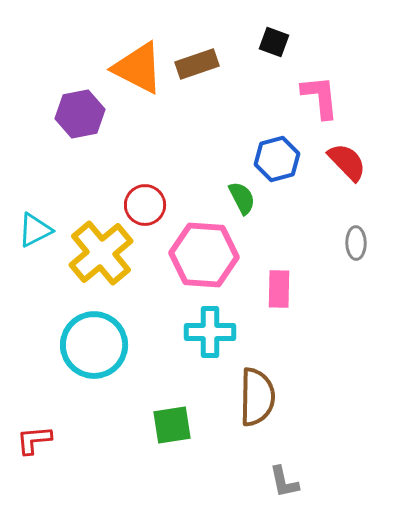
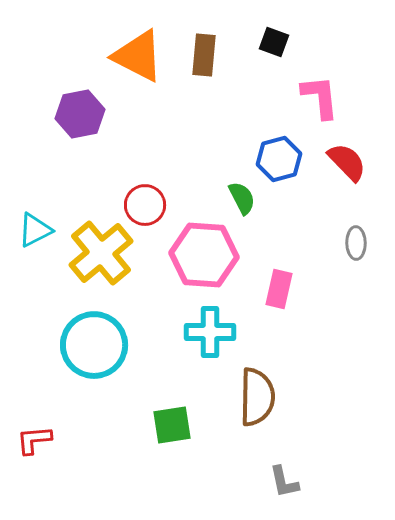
brown rectangle: moved 7 px right, 9 px up; rotated 66 degrees counterclockwise
orange triangle: moved 12 px up
blue hexagon: moved 2 px right
pink rectangle: rotated 12 degrees clockwise
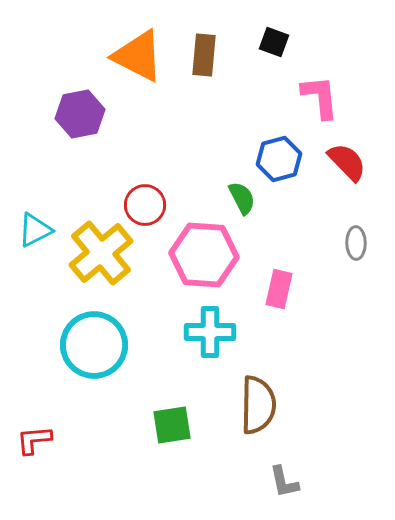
brown semicircle: moved 1 px right, 8 px down
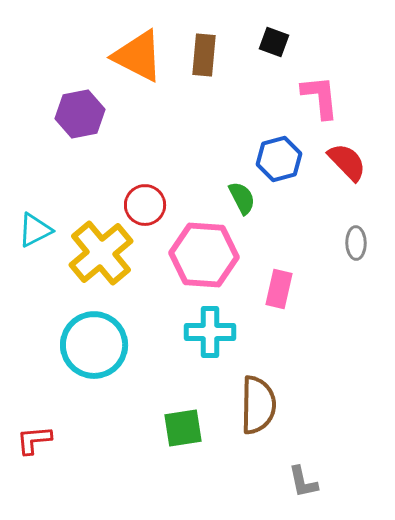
green square: moved 11 px right, 3 px down
gray L-shape: moved 19 px right
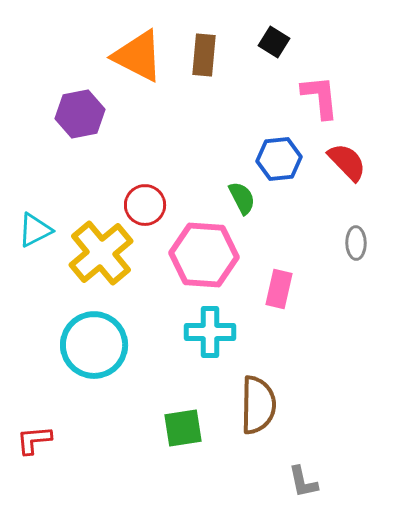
black square: rotated 12 degrees clockwise
blue hexagon: rotated 9 degrees clockwise
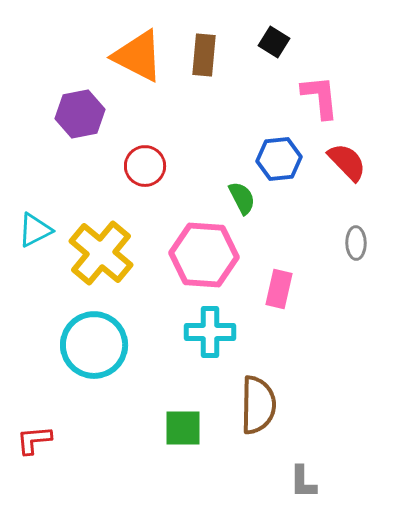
red circle: moved 39 px up
yellow cross: rotated 10 degrees counterclockwise
green square: rotated 9 degrees clockwise
gray L-shape: rotated 12 degrees clockwise
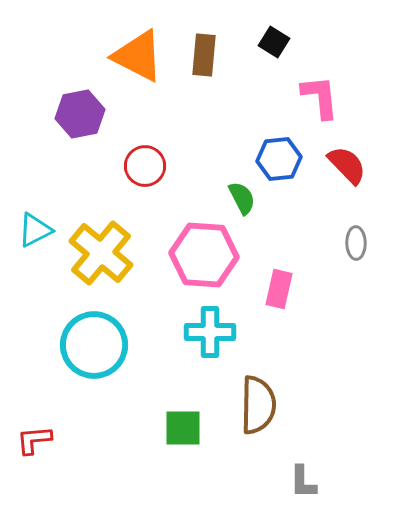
red semicircle: moved 3 px down
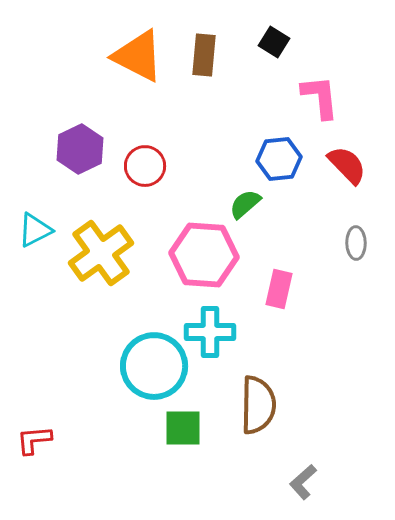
purple hexagon: moved 35 px down; rotated 15 degrees counterclockwise
green semicircle: moved 3 px right, 6 px down; rotated 104 degrees counterclockwise
yellow cross: rotated 14 degrees clockwise
cyan circle: moved 60 px right, 21 px down
gray L-shape: rotated 48 degrees clockwise
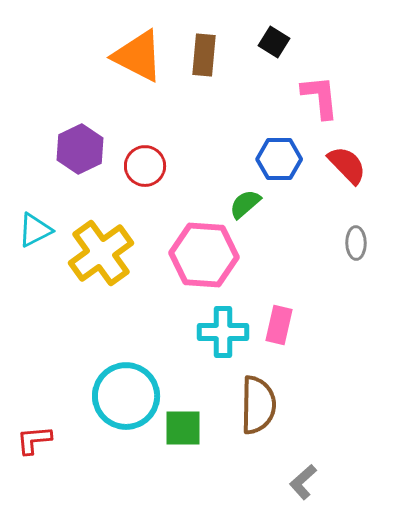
blue hexagon: rotated 6 degrees clockwise
pink rectangle: moved 36 px down
cyan cross: moved 13 px right
cyan circle: moved 28 px left, 30 px down
